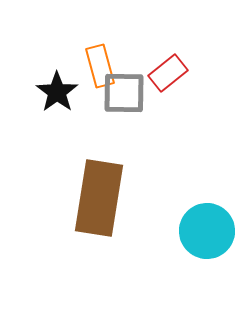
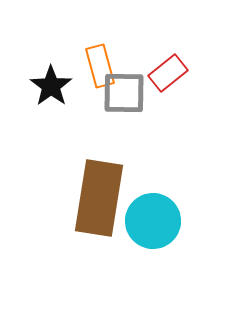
black star: moved 6 px left, 6 px up
cyan circle: moved 54 px left, 10 px up
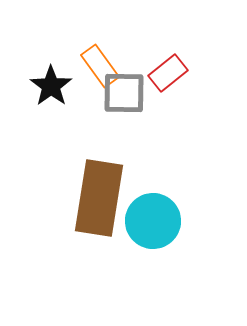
orange rectangle: rotated 21 degrees counterclockwise
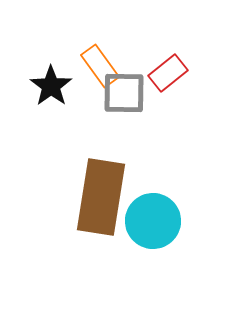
brown rectangle: moved 2 px right, 1 px up
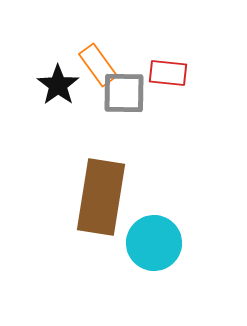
orange rectangle: moved 2 px left, 1 px up
red rectangle: rotated 45 degrees clockwise
black star: moved 7 px right, 1 px up
cyan circle: moved 1 px right, 22 px down
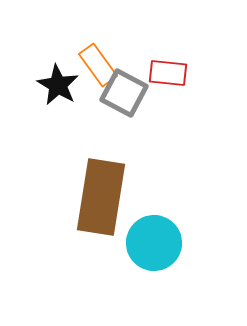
black star: rotated 6 degrees counterclockwise
gray square: rotated 27 degrees clockwise
